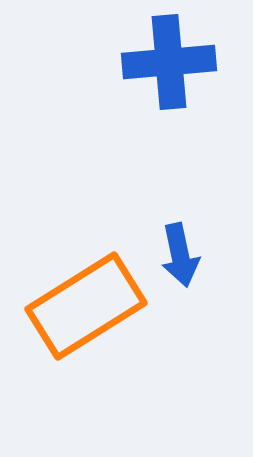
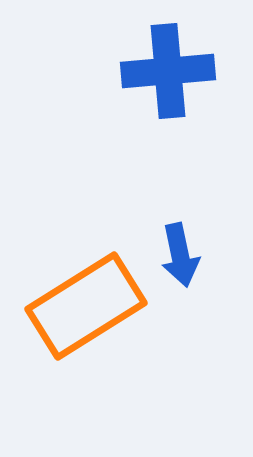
blue cross: moved 1 px left, 9 px down
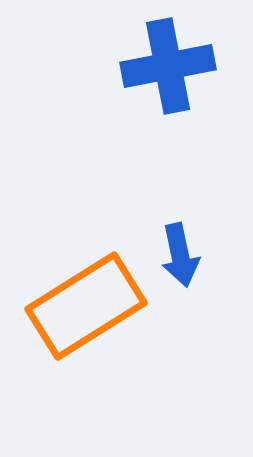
blue cross: moved 5 px up; rotated 6 degrees counterclockwise
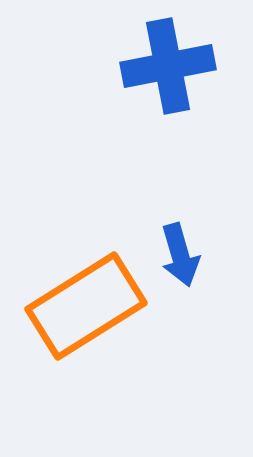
blue arrow: rotated 4 degrees counterclockwise
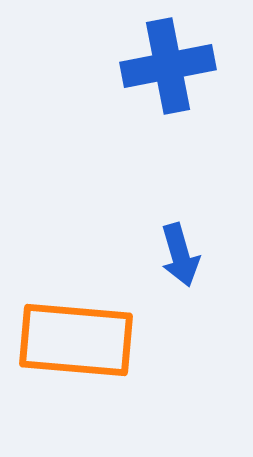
orange rectangle: moved 10 px left, 34 px down; rotated 37 degrees clockwise
